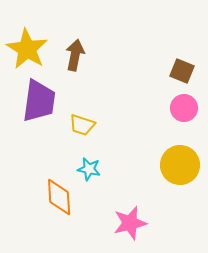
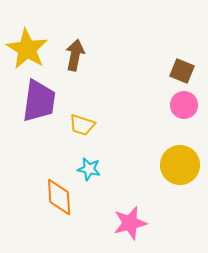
pink circle: moved 3 px up
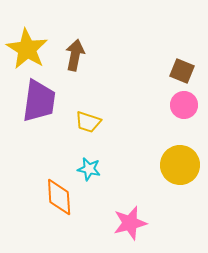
yellow trapezoid: moved 6 px right, 3 px up
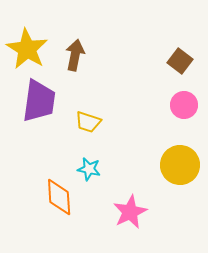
brown square: moved 2 px left, 10 px up; rotated 15 degrees clockwise
pink star: moved 11 px up; rotated 12 degrees counterclockwise
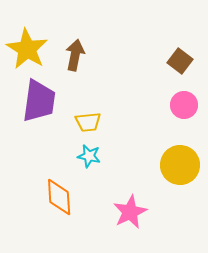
yellow trapezoid: rotated 24 degrees counterclockwise
cyan star: moved 13 px up
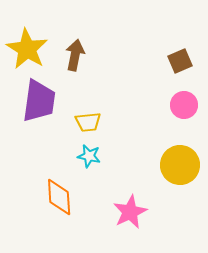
brown square: rotated 30 degrees clockwise
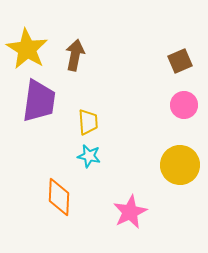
yellow trapezoid: rotated 88 degrees counterclockwise
orange diamond: rotated 6 degrees clockwise
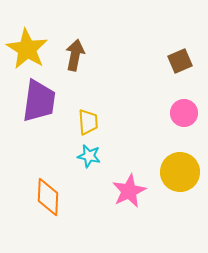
pink circle: moved 8 px down
yellow circle: moved 7 px down
orange diamond: moved 11 px left
pink star: moved 1 px left, 21 px up
